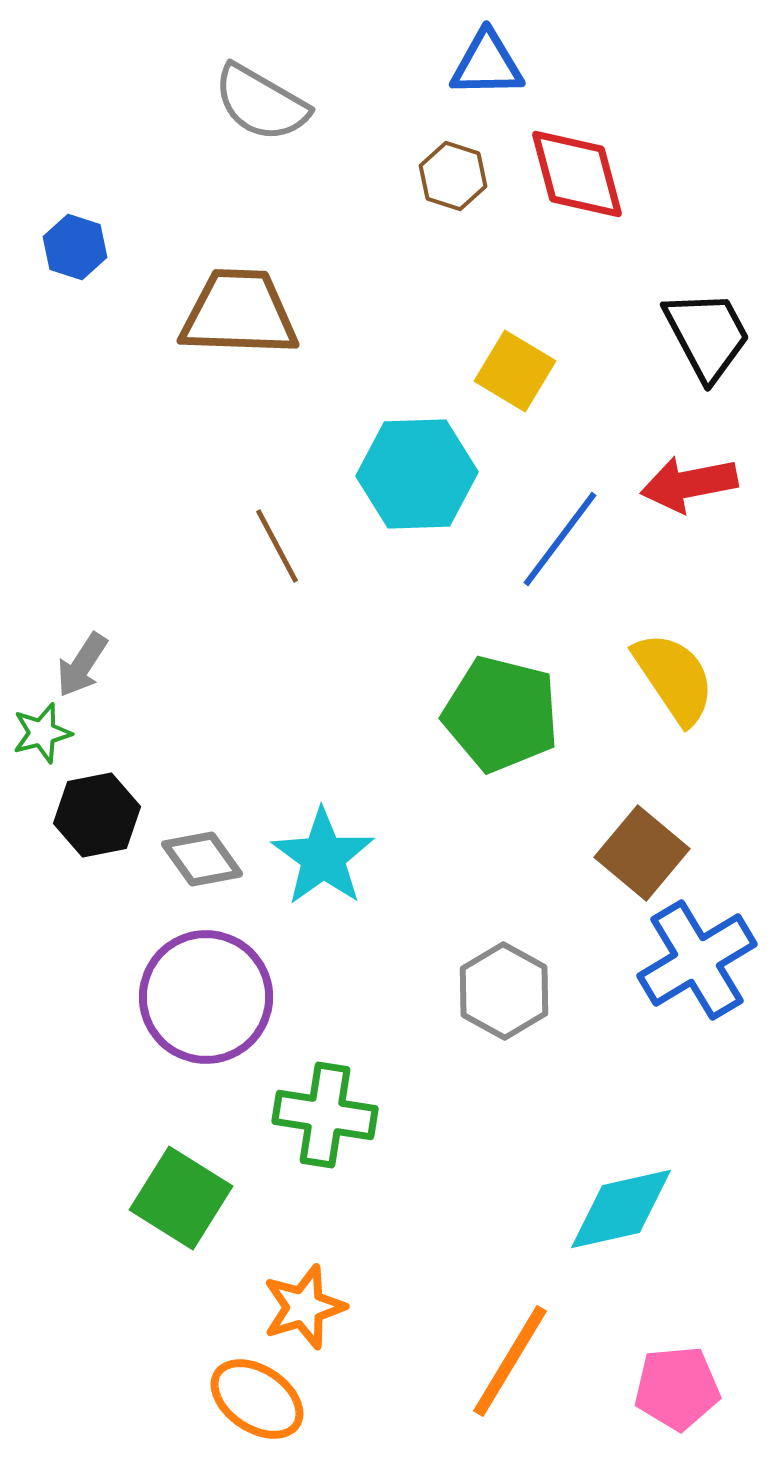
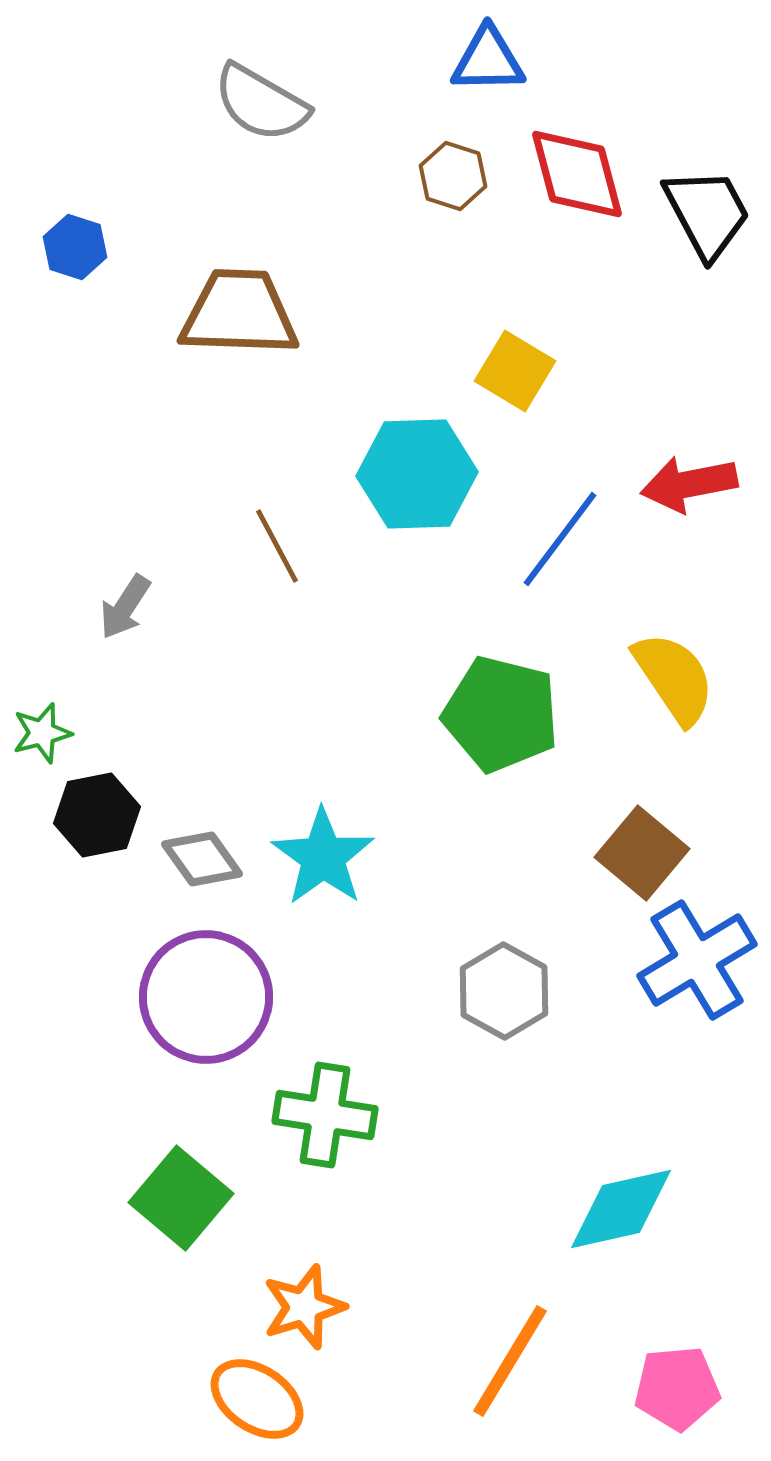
blue triangle: moved 1 px right, 4 px up
black trapezoid: moved 122 px up
gray arrow: moved 43 px right, 58 px up
green square: rotated 8 degrees clockwise
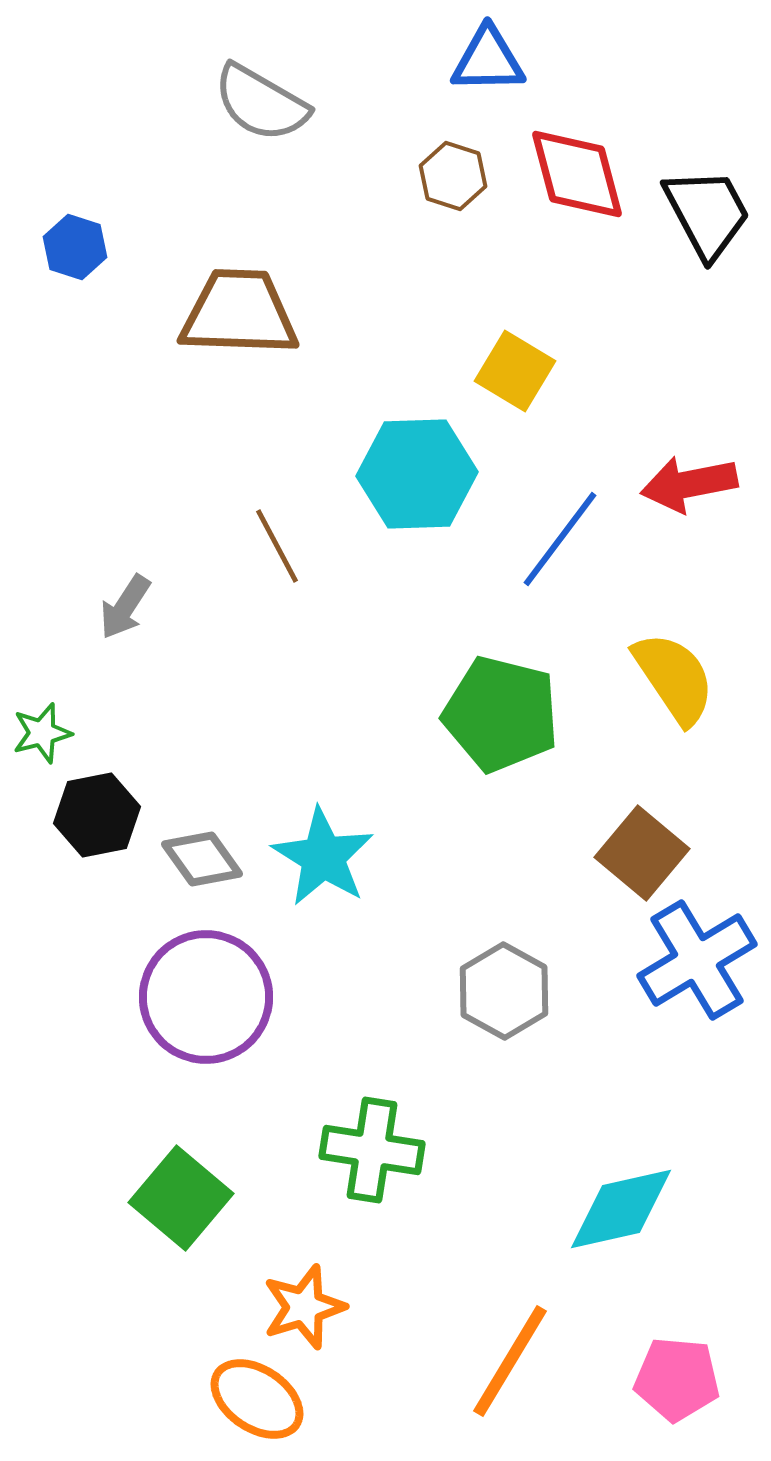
cyan star: rotated 4 degrees counterclockwise
green cross: moved 47 px right, 35 px down
pink pentagon: moved 9 px up; rotated 10 degrees clockwise
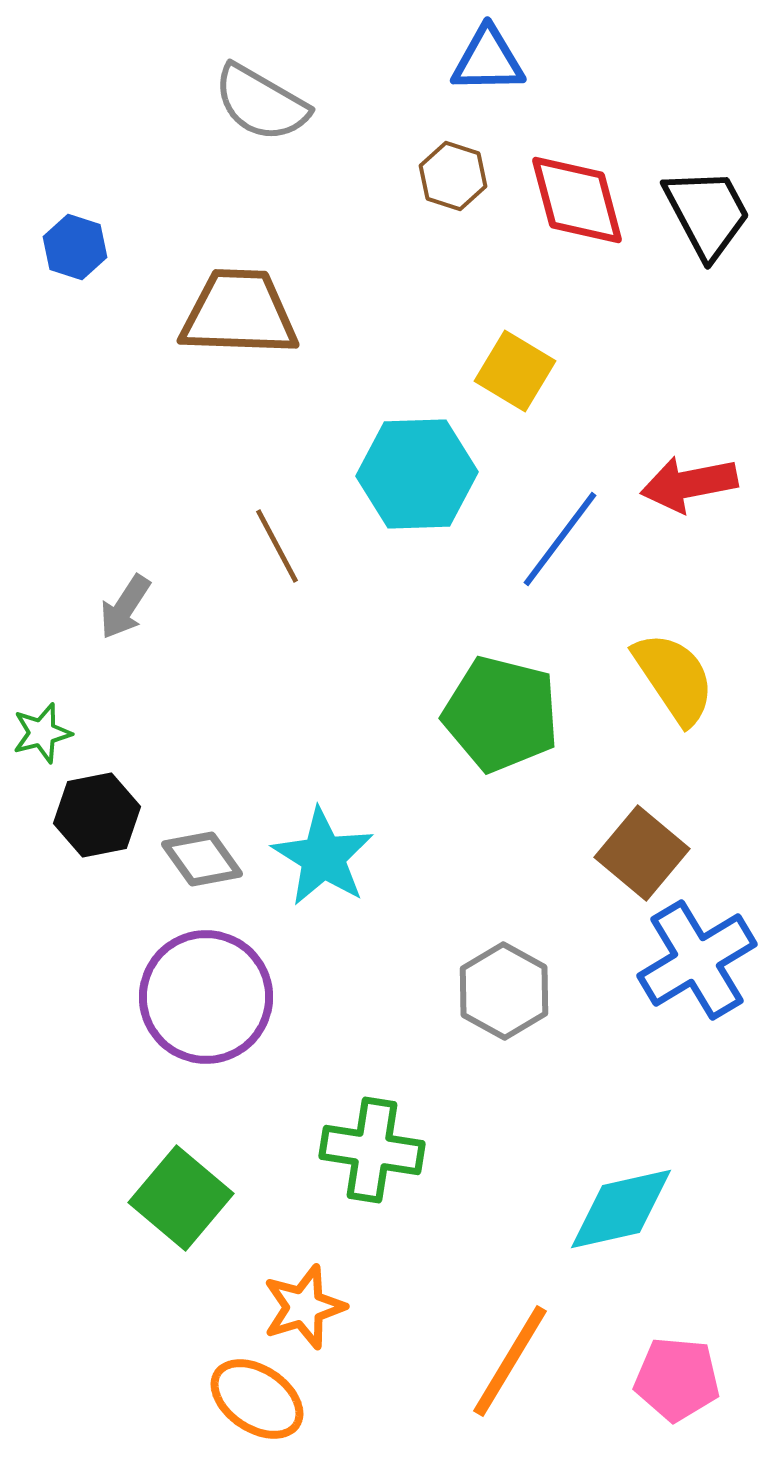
red diamond: moved 26 px down
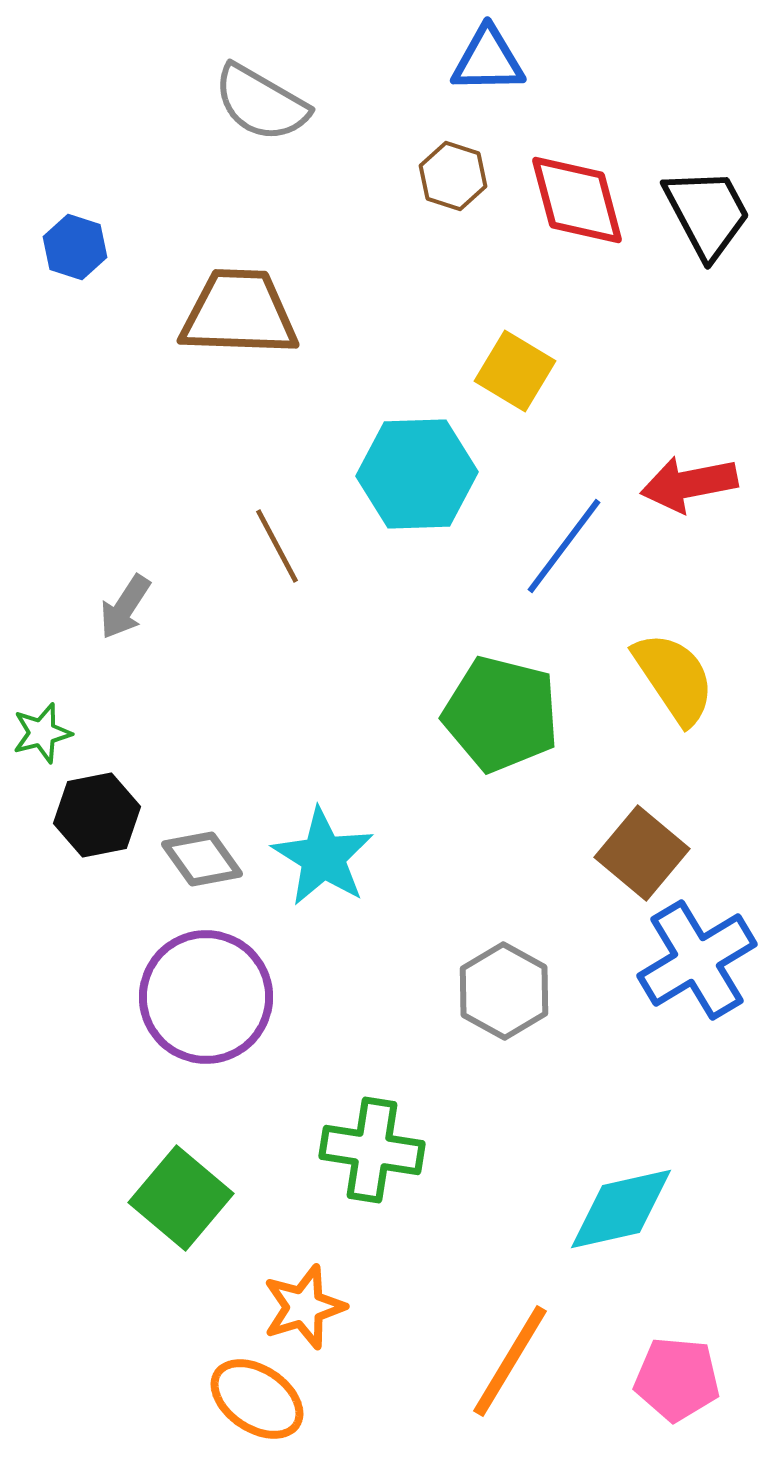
blue line: moved 4 px right, 7 px down
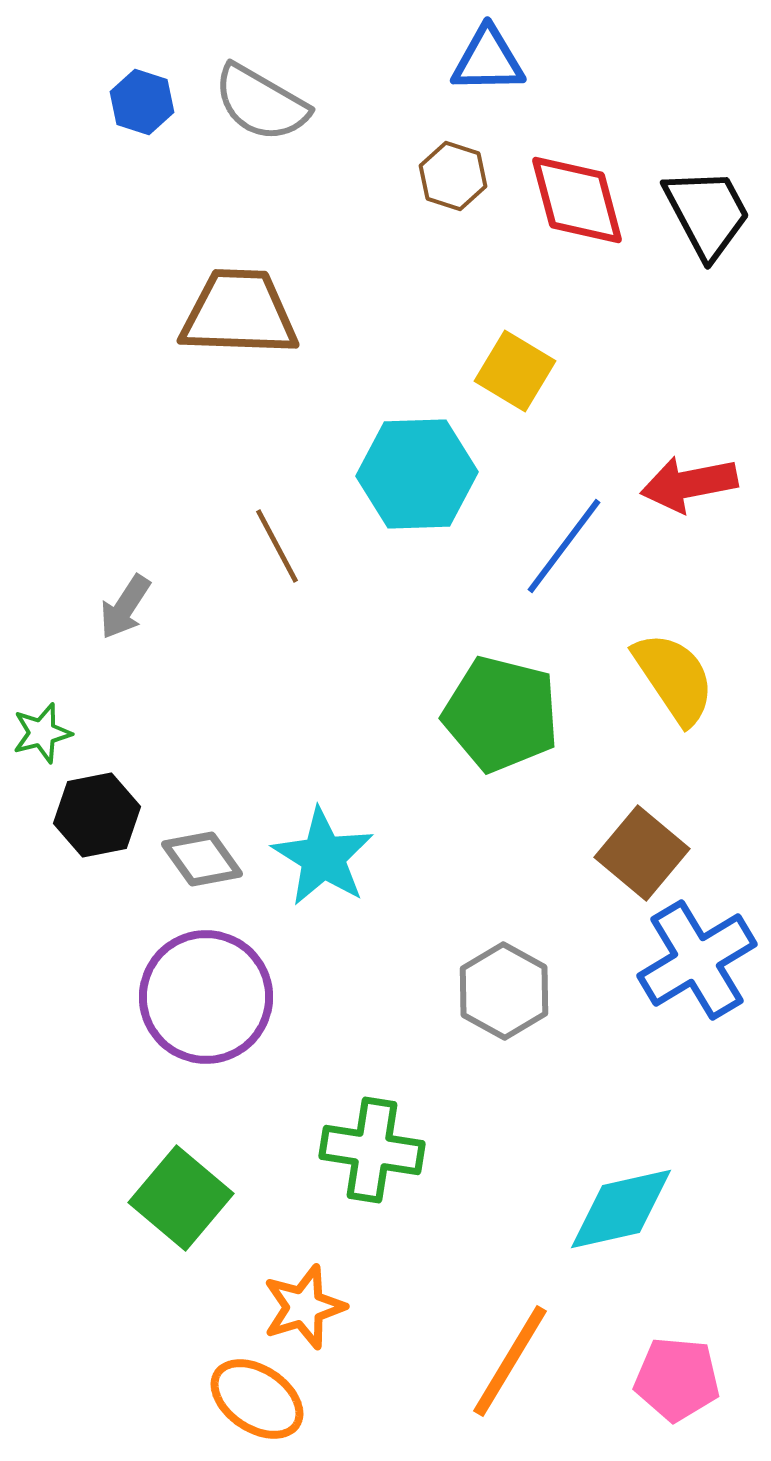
blue hexagon: moved 67 px right, 145 px up
